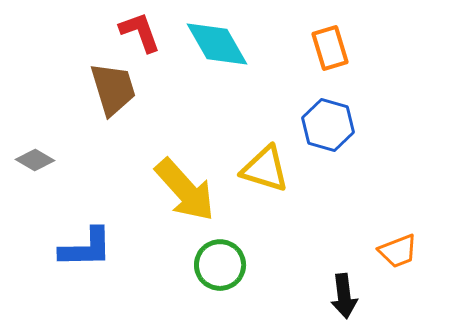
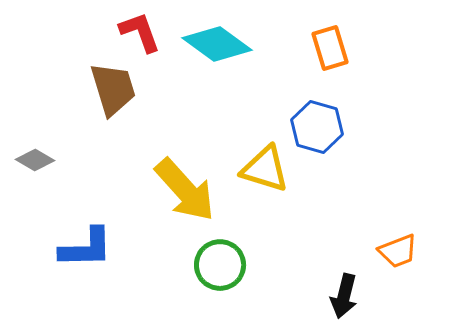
cyan diamond: rotated 24 degrees counterclockwise
blue hexagon: moved 11 px left, 2 px down
black arrow: rotated 21 degrees clockwise
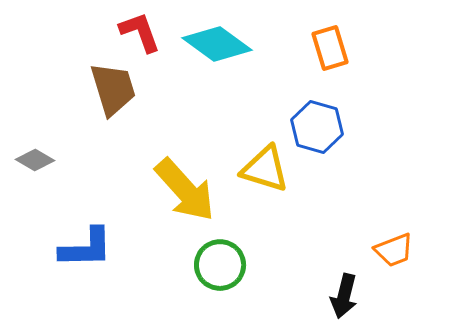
orange trapezoid: moved 4 px left, 1 px up
